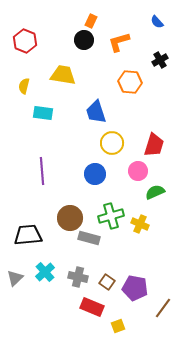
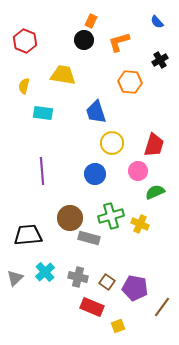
brown line: moved 1 px left, 1 px up
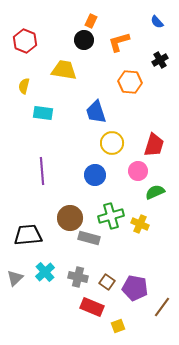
yellow trapezoid: moved 1 px right, 5 px up
blue circle: moved 1 px down
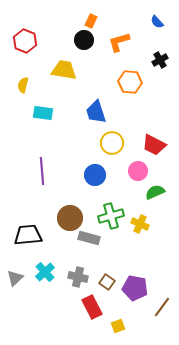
yellow semicircle: moved 1 px left, 1 px up
red trapezoid: rotated 100 degrees clockwise
red rectangle: rotated 40 degrees clockwise
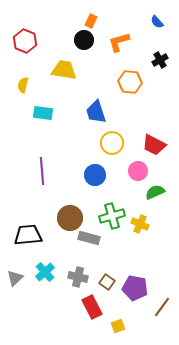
green cross: moved 1 px right
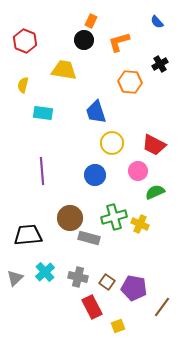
black cross: moved 4 px down
green cross: moved 2 px right, 1 px down
purple pentagon: moved 1 px left
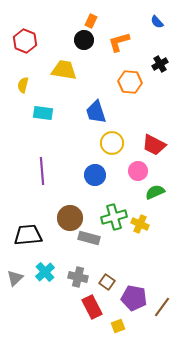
purple pentagon: moved 10 px down
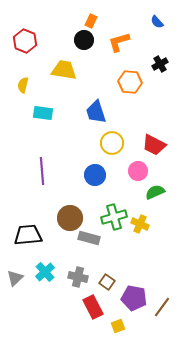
red rectangle: moved 1 px right
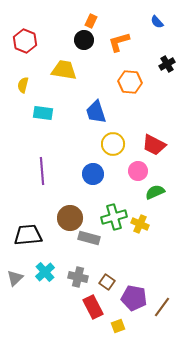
black cross: moved 7 px right
yellow circle: moved 1 px right, 1 px down
blue circle: moved 2 px left, 1 px up
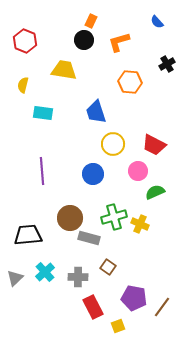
gray cross: rotated 12 degrees counterclockwise
brown square: moved 1 px right, 15 px up
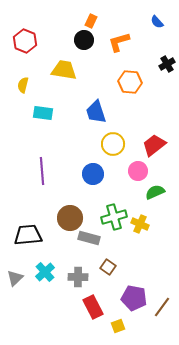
red trapezoid: rotated 115 degrees clockwise
